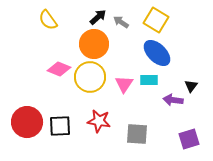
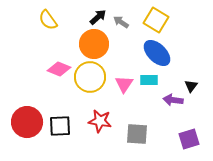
red star: moved 1 px right
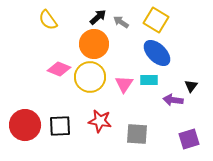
red circle: moved 2 px left, 3 px down
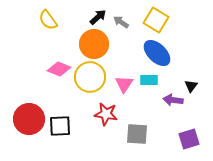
red star: moved 6 px right, 7 px up
red circle: moved 4 px right, 6 px up
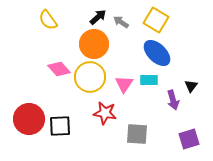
pink diamond: rotated 25 degrees clockwise
purple arrow: rotated 114 degrees counterclockwise
red star: moved 1 px left, 1 px up
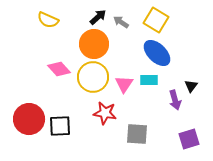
yellow semicircle: rotated 30 degrees counterclockwise
yellow circle: moved 3 px right
purple arrow: moved 2 px right
